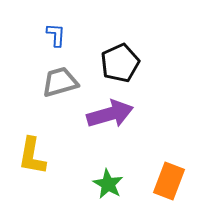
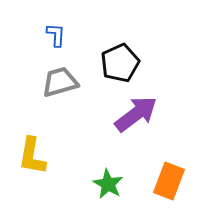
purple arrow: moved 26 px right; rotated 21 degrees counterclockwise
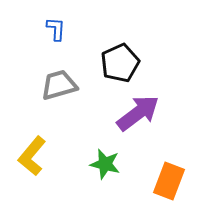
blue L-shape: moved 6 px up
gray trapezoid: moved 1 px left, 3 px down
purple arrow: moved 2 px right, 1 px up
yellow L-shape: rotated 30 degrees clockwise
green star: moved 3 px left, 20 px up; rotated 16 degrees counterclockwise
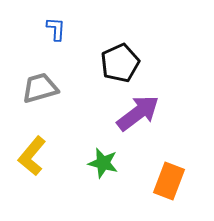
gray trapezoid: moved 19 px left, 3 px down
green star: moved 2 px left, 1 px up
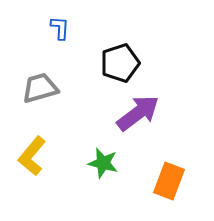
blue L-shape: moved 4 px right, 1 px up
black pentagon: rotated 6 degrees clockwise
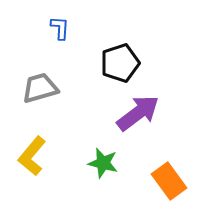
orange rectangle: rotated 57 degrees counterclockwise
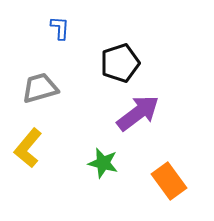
yellow L-shape: moved 4 px left, 8 px up
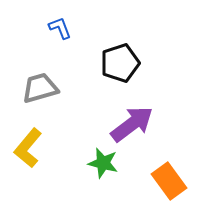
blue L-shape: rotated 25 degrees counterclockwise
purple arrow: moved 6 px left, 11 px down
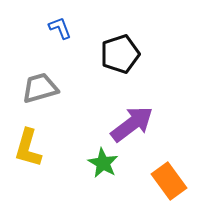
black pentagon: moved 9 px up
yellow L-shape: rotated 24 degrees counterclockwise
green star: rotated 16 degrees clockwise
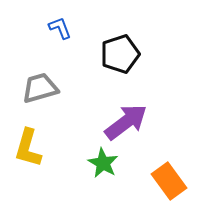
purple arrow: moved 6 px left, 2 px up
